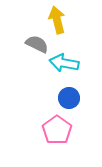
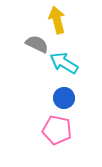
cyan arrow: rotated 20 degrees clockwise
blue circle: moved 5 px left
pink pentagon: rotated 24 degrees counterclockwise
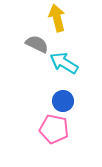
yellow arrow: moved 2 px up
blue circle: moved 1 px left, 3 px down
pink pentagon: moved 3 px left, 1 px up
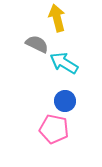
blue circle: moved 2 px right
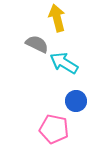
blue circle: moved 11 px right
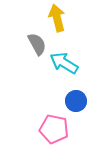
gray semicircle: rotated 35 degrees clockwise
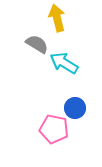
gray semicircle: rotated 30 degrees counterclockwise
blue circle: moved 1 px left, 7 px down
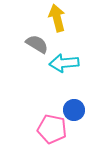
cyan arrow: rotated 36 degrees counterclockwise
blue circle: moved 1 px left, 2 px down
pink pentagon: moved 2 px left
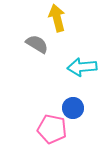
cyan arrow: moved 18 px right, 4 px down
blue circle: moved 1 px left, 2 px up
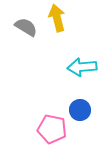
gray semicircle: moved 11 px left, 17 px up
blue circle: moved 7 px right, 2 px down
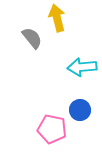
gray semicircle: moved 6 px right, 11 px down; rotated 20 degrees clockwise
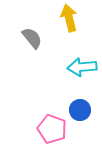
yellow arrow: moved 12 px right
pink pentagon: rotated 8 degrees clockwise
